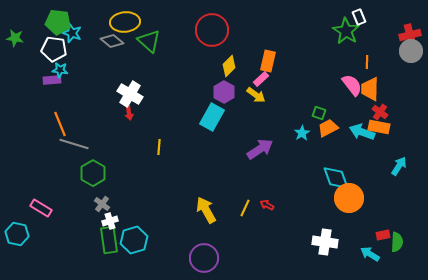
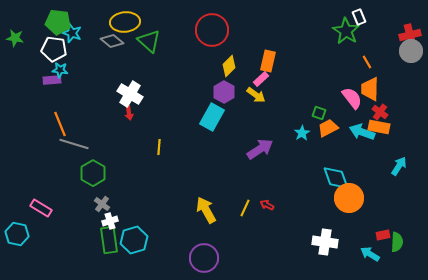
orange line at (367, 62): rotated 32 degrees counterclockwise
pink semicircle at (352, 85): moved 13 px down
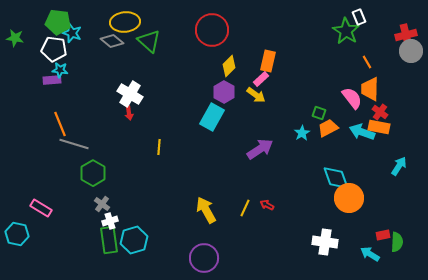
red cross at (410, 35): moved 4 px left
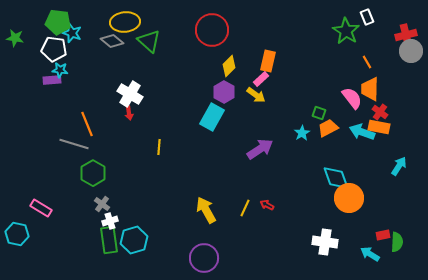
white rectangle at (359, 17): moved 8 px right
orange line at (60, 124): moved 27 px right
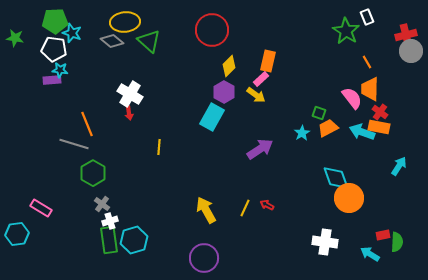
green pentagon at (58, 22): moved 3 px left, 1 px up; rotated 10 degrees counterclockwise
cyan hexagon at (17, 234): rotated 20 degrees counterclockwise
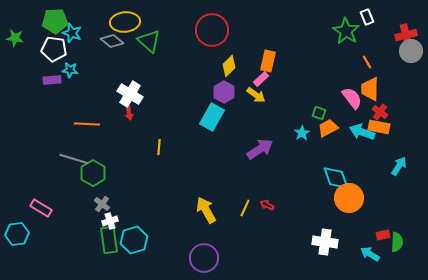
cyan star at (60, 70): moved 10 px right
orange line at (87, 124): rotated 65 degrees counterclockwise
gray line at (74, 144): moved 15 px down
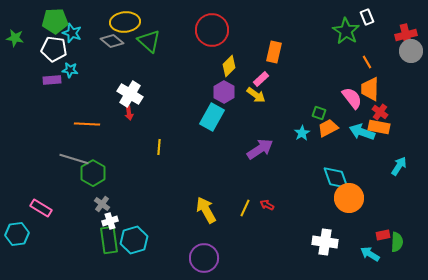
orange rectangle at (268, 61): moved 6 px right, 9 px up
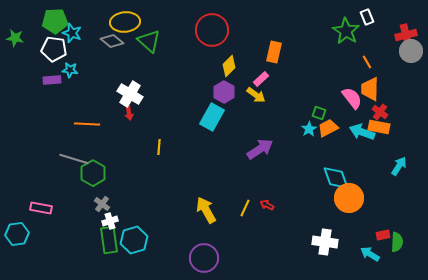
cyan star at (302, 133): moved 7 px right, 4 px up
pink rectangle at (41, 208): rotated 20 degrees counterclockwise
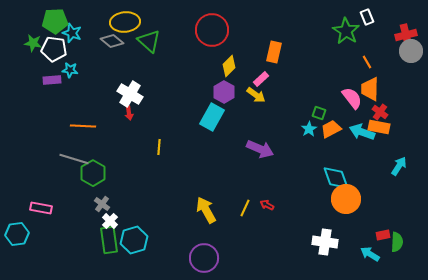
green star at (15, 38): moved 18 px right, 5 px down
orange line at (87, 124): moved 4 px left, 2 px down
orange trapezoid at (328, 128): moved 3 px right, 1 px down
purple arrow at (260, 149): rotated 56 degrees clockwise
orange circle at (349, 198): moved 3 px left, 1 px down
white cross at (110, 221): rotated 28 degrees counterclockwise
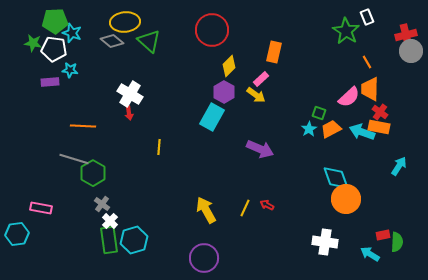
purple rectangle at (52, 80): moved 2 px left, 2 px down
pink semicircle at (352, 98): moved 3 px left, 1 px up; rotated 85 degrees clockwise
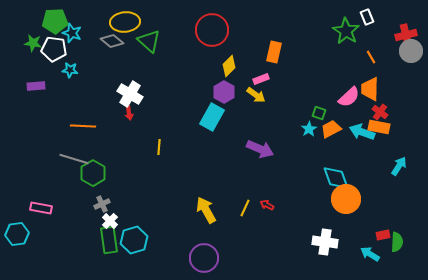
orange line at (367, 62): moved 4 px right, 5 px up
pink rectangle at (261, 79): rotated 21 degrees clockwise
purple rectangle at (50, 82): moved 14 px left, 4 px down
gray cross at (102, 204): rotated 28 degrees clockwise
